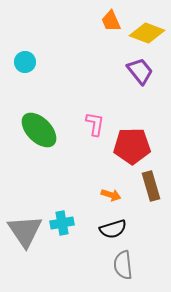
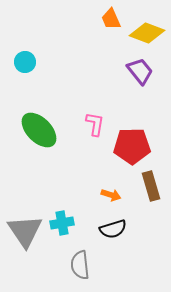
orange trapezoid: moved 2 px up
gray semicircle: moved 43 px left
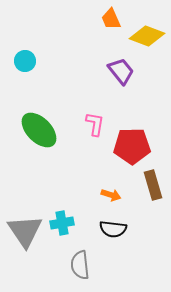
yellow diamond: moved 3 px down
cyan circle: moved 1 px up
purple trapezoid: moved 19 px left
brown rectangle: moved 2 px right, 1 px up
black semicircle: rotated 24 degrees clockwise
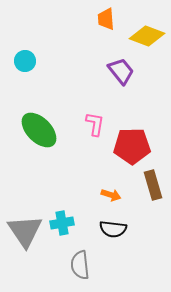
orange trapezoid: moved 5 px left; rotated 20 degrees clockwise
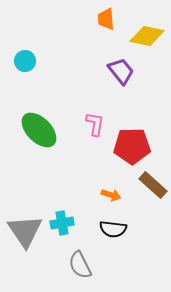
yellow diamond: rotated 8 degrees counterclockwise
brown rectangle: rotated 32 degrees counterclockwise
gray semicircle: rotated 20 degrees counterclockwise
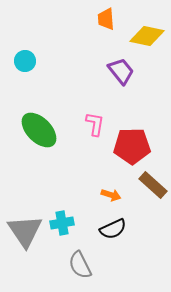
black semicircle: rotated 32 degrees counterclockwise
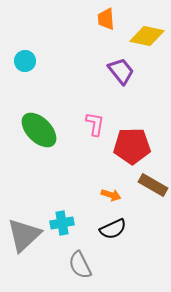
brown rectangle: rotated 12 degrees counterclockwise
gray triangle: moved 1 px left, 4 px down; rotated 21 degrees clockwise
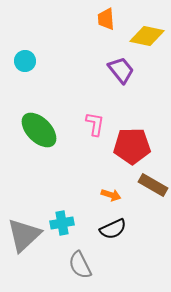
purple trapezoid: moved 1 px up
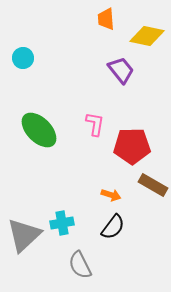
cyan circle: moved 2 px left, 3 px up
black semicircle: moved 2 px up; rotated 28 degrees counterclockwise
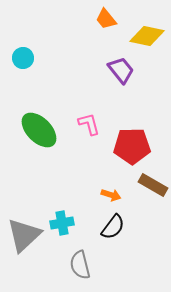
orange trapezoid: rotated 35 degrees counterclockwise
pink L-shape: moved 6 px left; rotated 25 degrees counterclockwise
gray semicircle: rotated 12 degrees clockwise
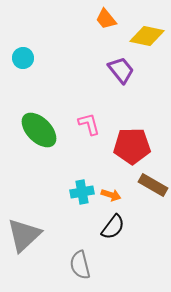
cyan cross: moved 20 px right, 31 px up
